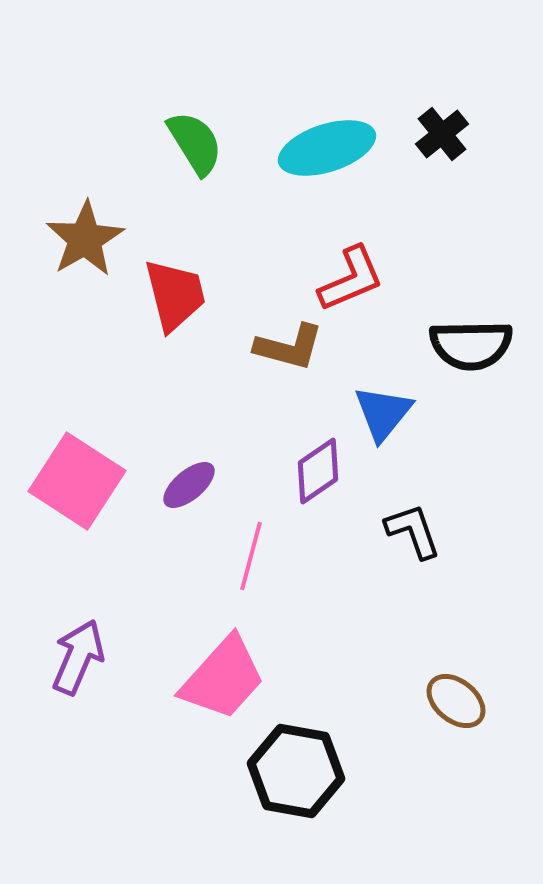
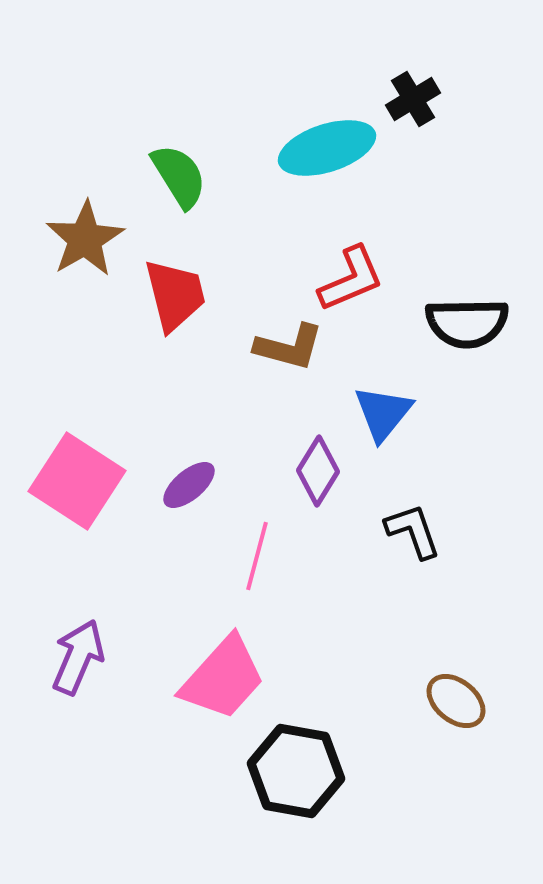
black cross: moved 29 px left, 35 px up; rotated 8 degrees clockwise
green semicircle: moved 16 px left, 33 px down
black semicircle: moved 4 px left, 22 px up
purple diamond: rotated 24 degrees counterclockwise
pink line: moved 6 px right
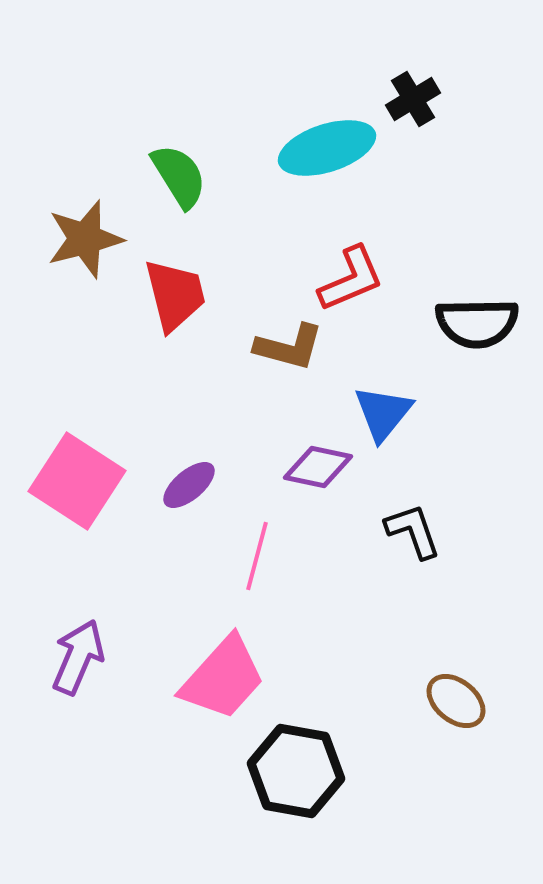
brown star: rotated 16 degrees clockwise
black semicircle: moved 10 px right
purple diamond: moved 4 px up; rotated 70 degrees clockwise
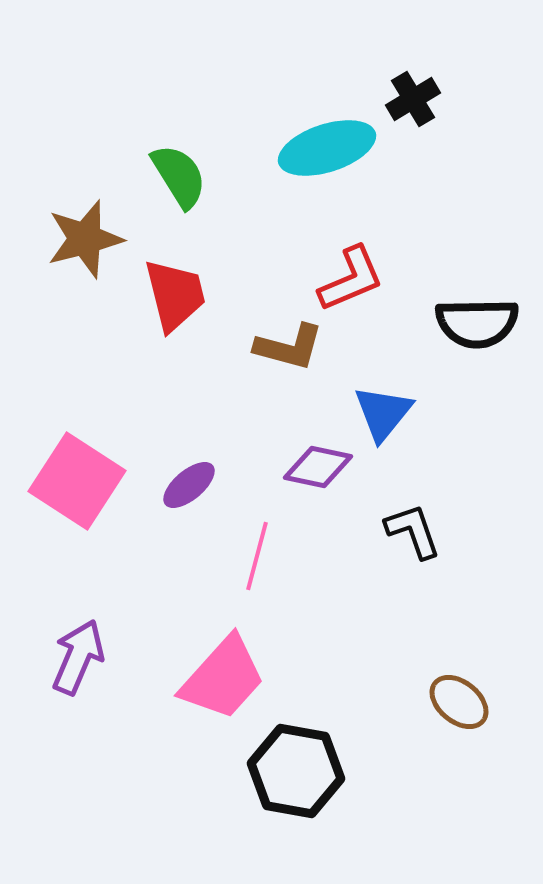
brown ellipse: moved 3 px right, 1 px down
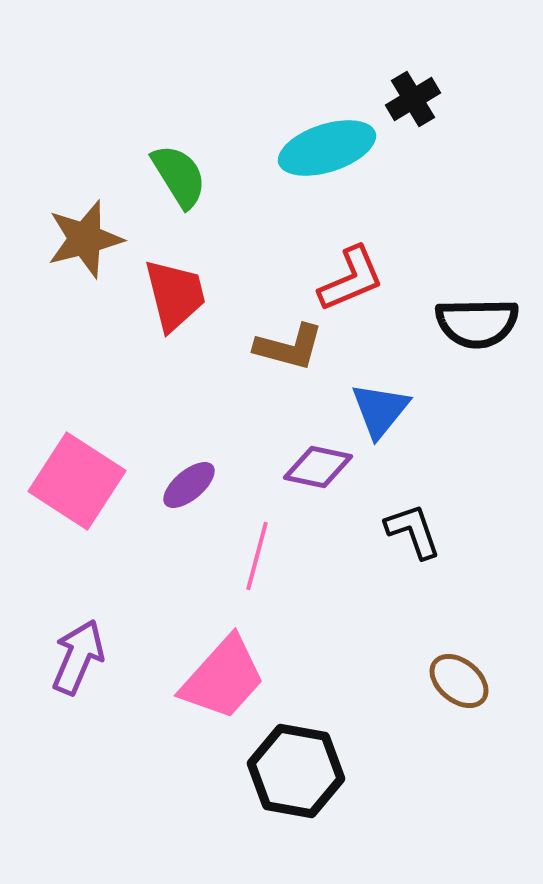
blue triangle: moved 3 px left, 3 px up
brown ellipse: moved 21 px up
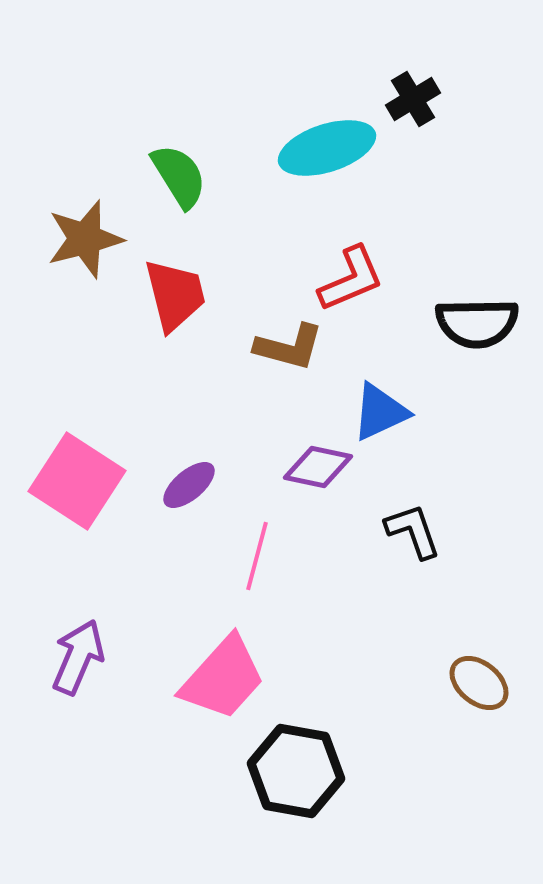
blue triangle: moved 2 px down; rotated 26 degrees clockwise
brown ellipse: moved 20 px right, 2 px down
